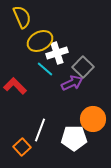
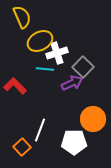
cyan line: rotated 36 degrees counterclockwise
white pentagon: moved 4 px down
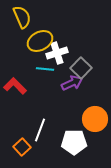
gray square: moved 2 px left, 1 px down
orange circle: moved 2 px right
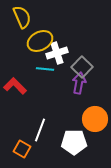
gray square: moved 1 px right, 1 px up
purple arrow: moved 7 px right; rotated 55 degrees counterclockwise
orange square: moved 2 px down; rotated 18 degrees counterclockwise
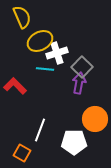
orange square: moved 4 px down
